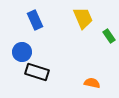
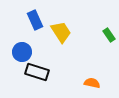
yellow trapezoid: moved 22 px left, 14 px down; rotated 10 degrees counterclockwise
green rectangle: moved 1 px up
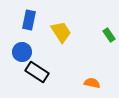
blue rectangle: moved 6 px left; rotated 36 degrees clockwise
black rectangle: rotated 15 degrees clockwise
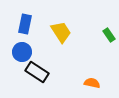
blue rectangle: moved 4 px left, 4 px down
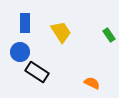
blue rectangle: moved 1 px up; rotated 12 degrees counterclockwise
blue circle: moved 2 px left
orange semicircle: rotated 14 degrees clockwise
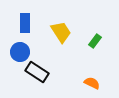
green rectangle: moved 14 px left, 6 px down; rotated 72 degrees clockwise
